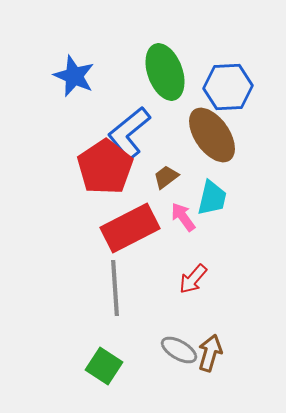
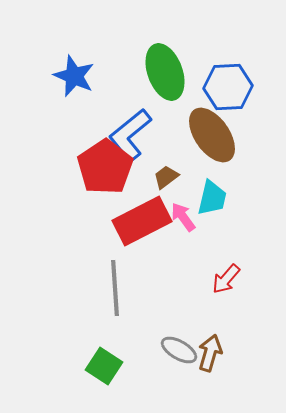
blue L-shape: moved 1 px right, 2 px down
red rectangle: moved 12 px right, 7 px up
red arrow: moved 33 px right
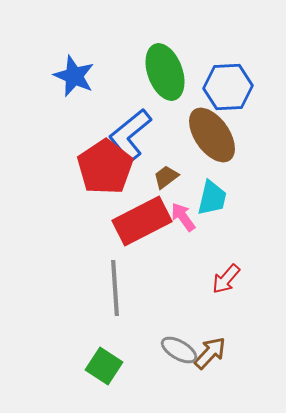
brown arrow: rotated 27 degrees clockwise
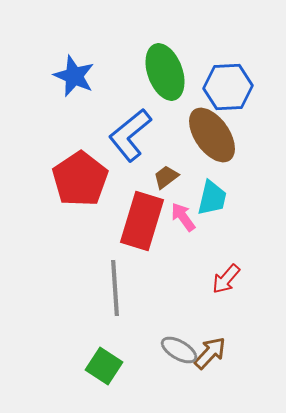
red pentagon: moved 25 px left, 12 px down
red rectangle: rotated 46 degrees counterclockwise
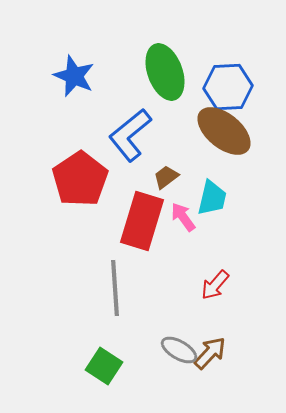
brown ellipse: moved 12 px right, 4 px up; rotated 16 degrees counterclockwise
red arrow: moved 11 px left, 6 px down
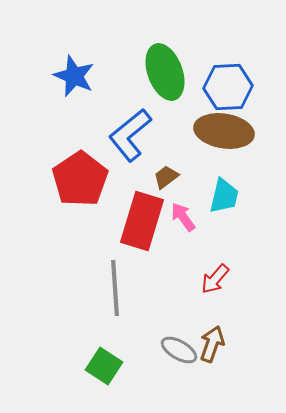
brown ellipse: rotated 30 degrees counterclockwise
cyan trapezoid: moved 12 px right, 2 px up
red arrow: moved 6 px up
brown arrow: moved 2 px right, 9 px up; rotated 24 degrees counterclockwise
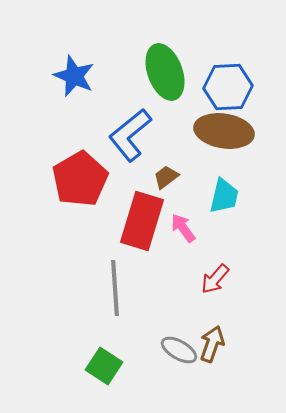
red pentagon: rotated 4 degrees clockwise
pink arrow: moved 11 px down
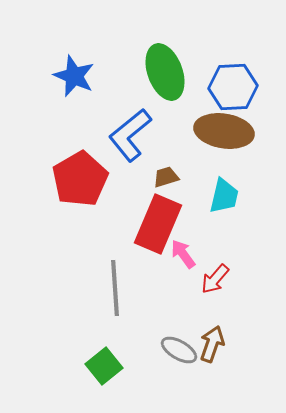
blue hexagon: moved 5 px right
brown trapezoid: rotated 20 degrees clockwise
red rectangle: moved 16 px right, 3 px down; rotated 6 degrees clockwise
pink arrow: moved 26 px down
green square: rotated 18 degrees clockwise
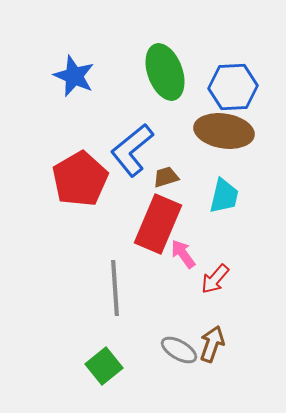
blue L-shape: moved 2 px right, 15 px down
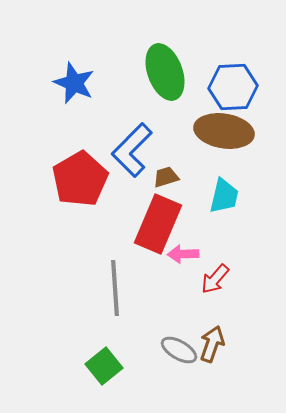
blue star: moved 7 px down
blue L-shape: rotated 6 degrees counterclockwise
pink arrow: rotated 56 degrees counterclockwise
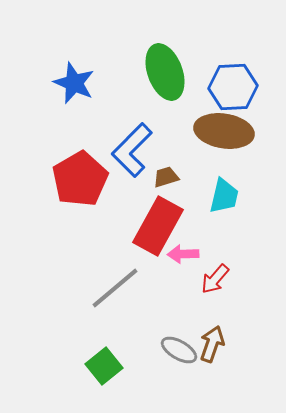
red rectangle: moved 2 px down; rotated 6 degrees clockwise
gray line: rotated 54 degrees clockwise
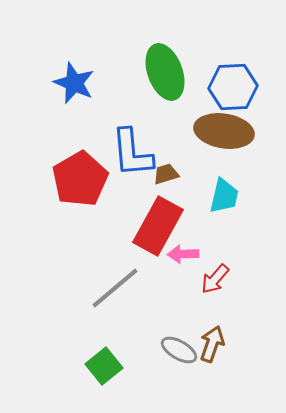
blue L-shape: moved 3 px down; rotated 50 degrees counterclockwise
brown trapezoid: moved 3 px up
